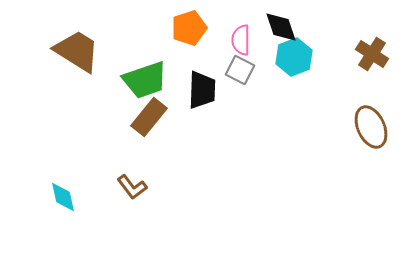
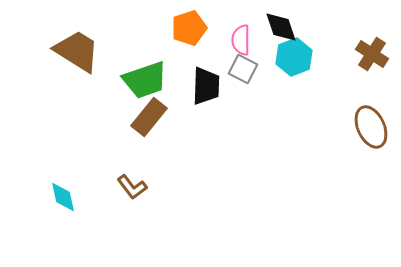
gray square: moved 3 px right, 1 px up
black trapezoid: moved 4 px right, 4 px up
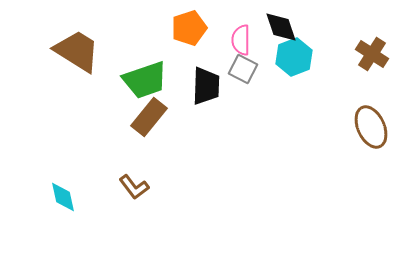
brown L-shape: moved 2 px right
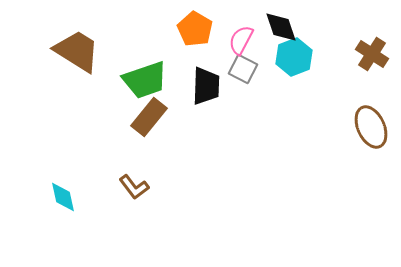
orange pentagon: moved 6 px right, 1 px down; rotated 24 degrees counterclockwise
pink semicircle: rotated 28 degrees clockwise
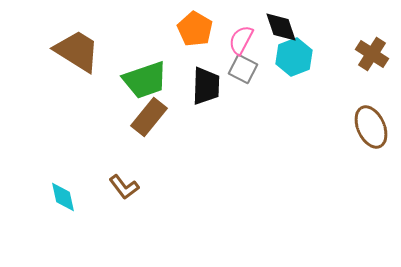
brown L-shape: moved 10 px left
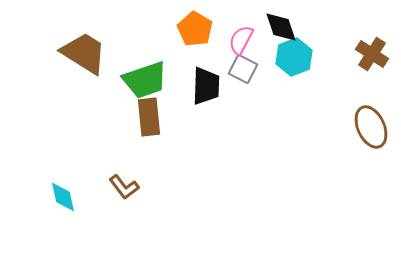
brown trapezoid: moved 7 px right, 2 px down
brown rectangle: rotated 45 degrees counterclockwise
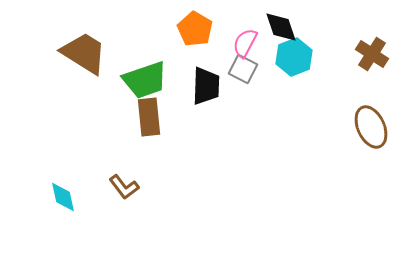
pink semicircle: moved 4 px right, 3 px down
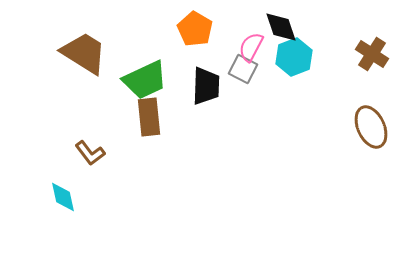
pink semicircle: moved 6 px right, 4 px down
green trapezoid: rotated 6 degrees counterclockwise
brown L-shape: moved 34 px left, 34 px up
